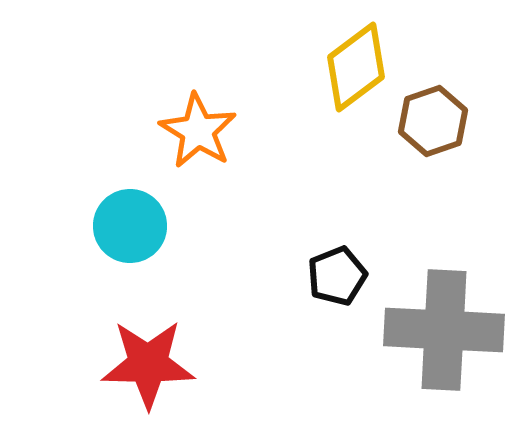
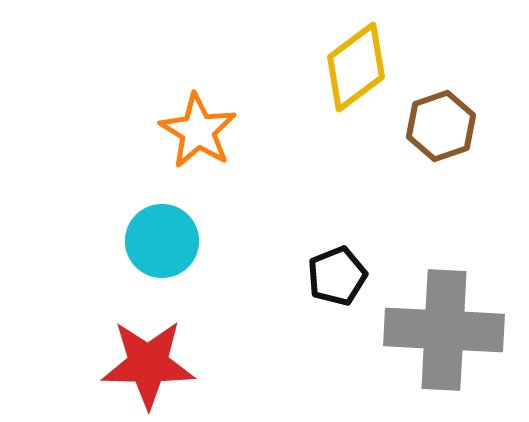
brown hexagon: moved 8 px right, 5 px down
cyan circle: moved 32 px right, 15 px down
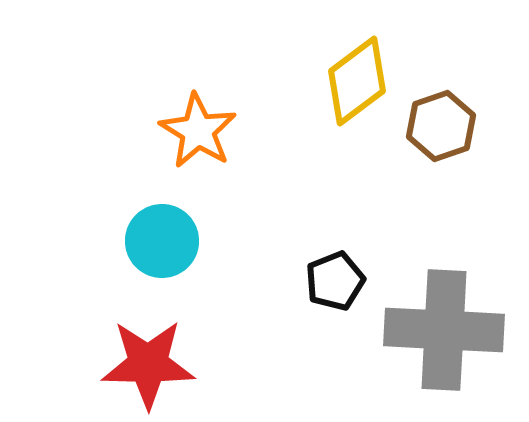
yellow diamond: moved 1 px right, 14 px down
black pentagon: moved 2 px left, 5 px down
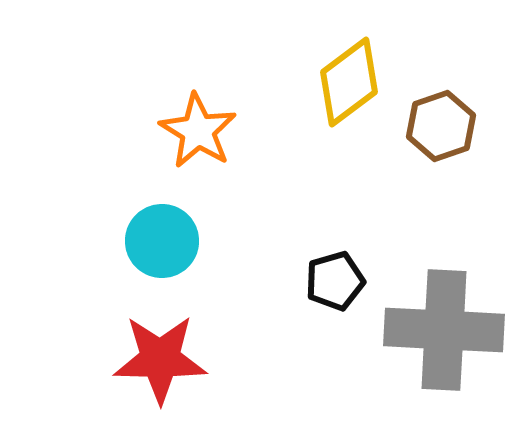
yellow diamond: moved 8 px left, 1 px down
black pentagon: rotated 6 degrees clockwise
red star: moved 12 px right, 5 px up
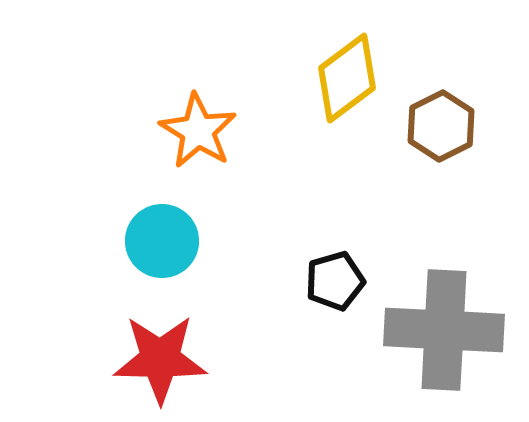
yellow diamond: moved 2 px left, 4 px up
brown hexagon: rotated 8 degrees counterclockwise
